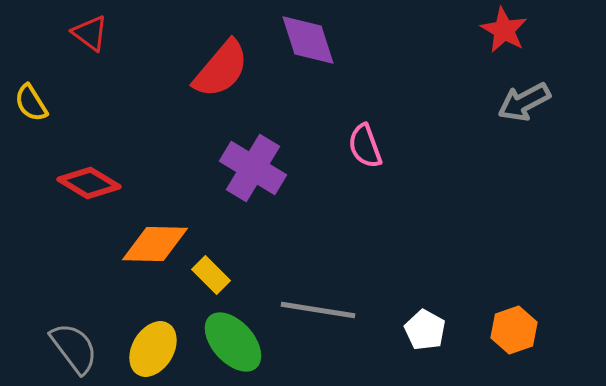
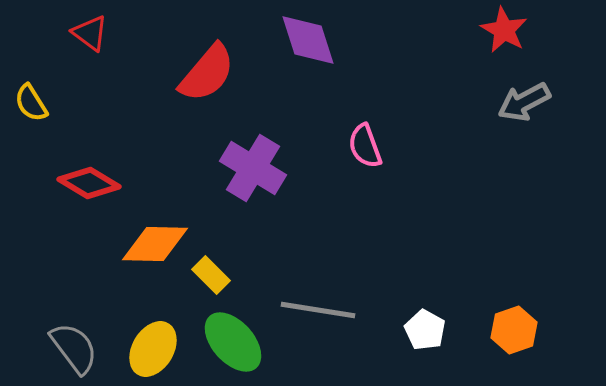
red semicircle: moved 14 px left, 4 px down
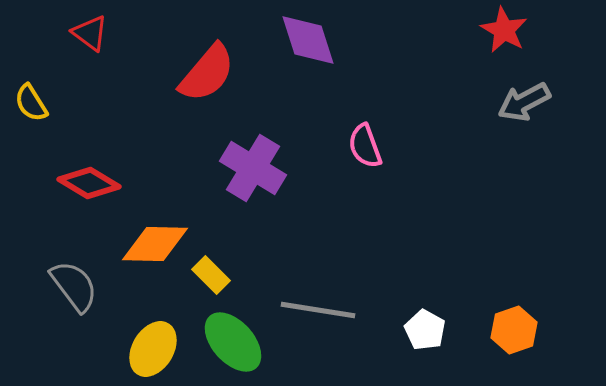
gray semicircle: moved 62 px up
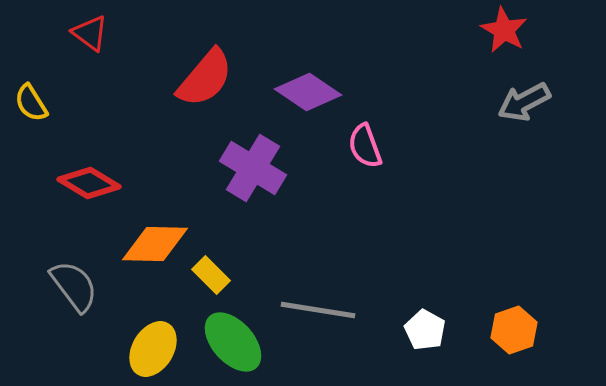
purple diamond: moved 52 px down; rotated 38 degrees counterclockwise
red semicircle: moved 2 px left, 5 px down
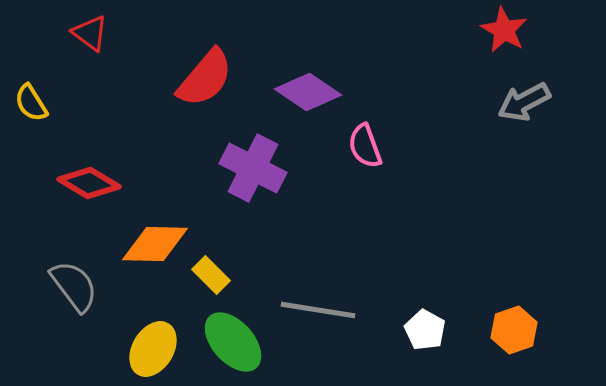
purple cross: rotated 4 degrees counterclockwise
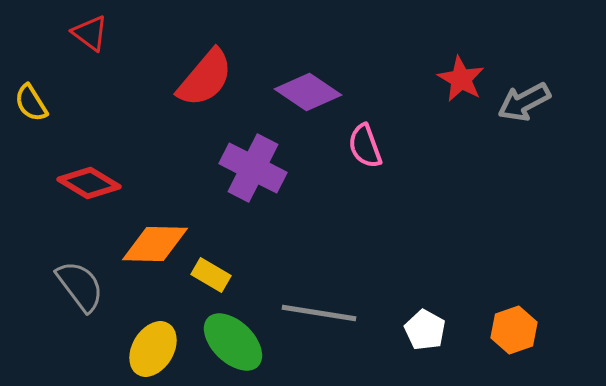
red star: moved 43 px left, 49 px down
yellow rectangle: rotated 15 degrees counterclockwise
gray semicircle: moved 6 px right
gray line: moved 1 px right, 3 px down
green ellipse: rotated 4 degrees counterclockwise
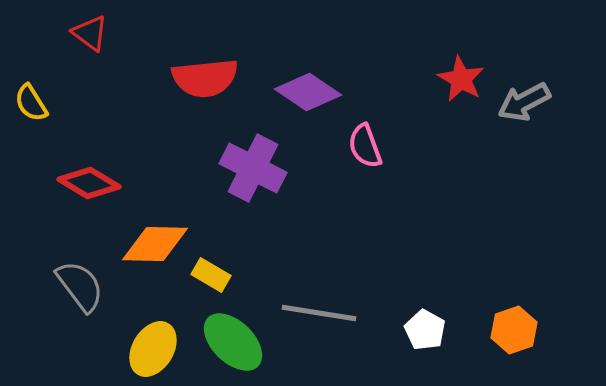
red semicircle: rotated 44 degrees clockwise
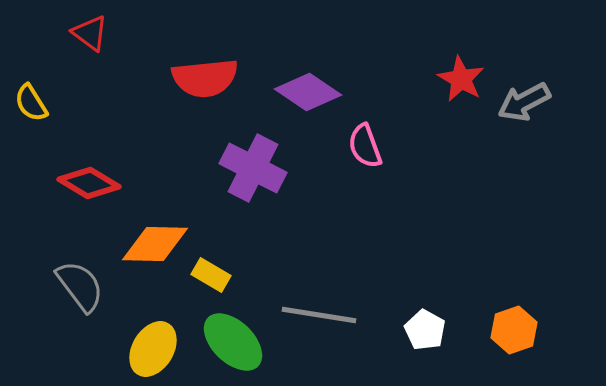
gray line: moved 2 px down
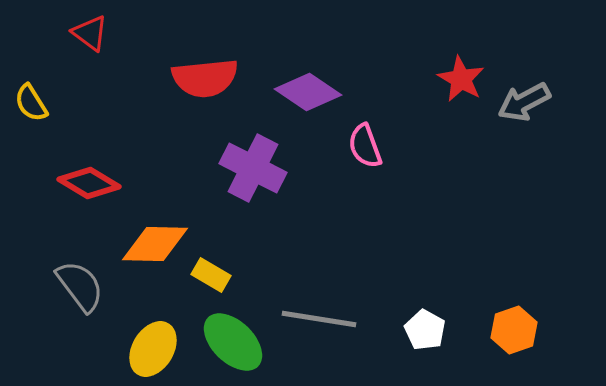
gray line: moved 4 px down
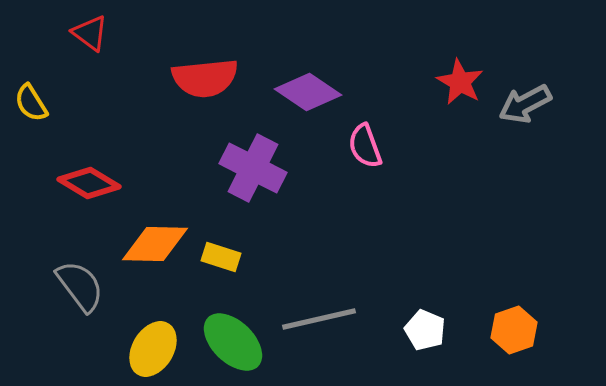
red star: moved 1 px left, 3 px down
gray arrow: moved 1 px right, 2 px down
yellow rectangle: moved 10 px right, 18 px up; rotated 12 degrees counterclockwise
gray line: rotated 22 degrees counterclockwise
white pentagon: rotated 6 degrees counterclockwise
